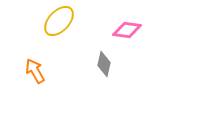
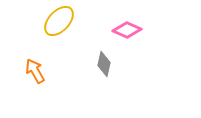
pink diamond: rotated 16 degrees clockwise
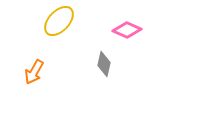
orange arrow: moved 1 px left, 1 px down; rotated 120 degrees counterclockwise
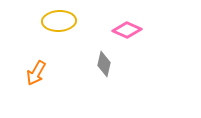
yellow ellipse: rotated 44 degrees clockwise
orange arrow: moved 2 px right, 1 px down
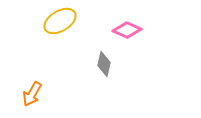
yellow ellipse: moved 1 px right; rotated 28 degrees counterclockwise
orange arrow: moved 4 px left, 21 px down
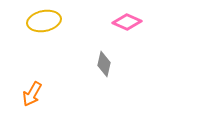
yellow ellipse: moved 16 px left; rotated 20 degrees clockwise
pink diamond: moved 8 px up
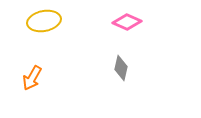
gray diamond: moved 17 px right, 4 px down
orange arrow: moved 16 px up
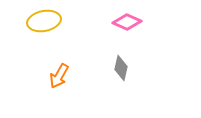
orange arrow: moved 27 px right, 2 px up
